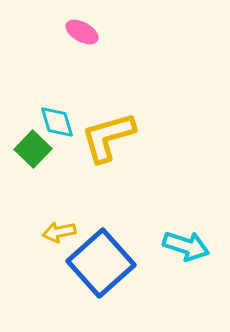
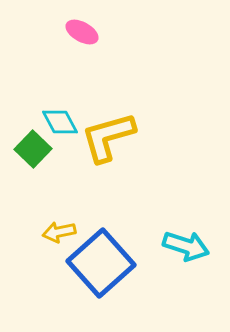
cyan diamond: moved 3 px right; rotated 12 degrees counterclockwise
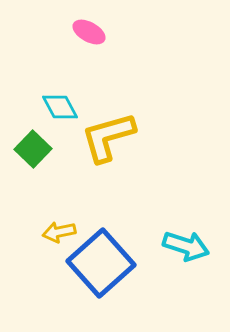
pink ellipse: moved 7 px right
cyan diamond: moved 15 px up
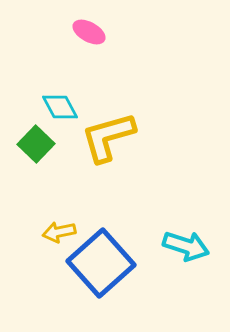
green square: moved 3 px right, 5 px up
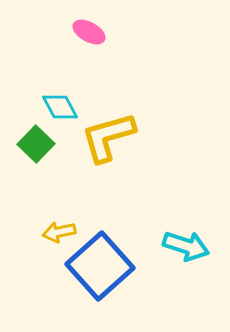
blue square: moved 1 px left, 3 px down
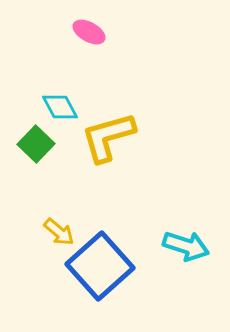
yellow arrow: rotated 128 degrees counterclockwise
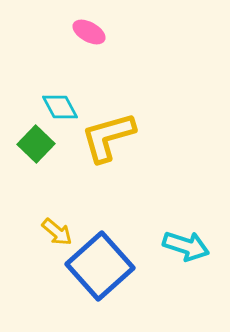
yellow arrow: moved 2 px left
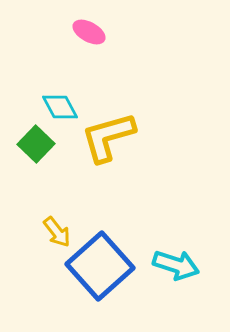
yellow arrow: rotated 12 degrees clockwise
cyan arrow: moved 10 px left, 19 px down
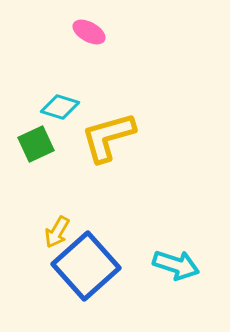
cyan diamond: rotated 45 degrees counterclockwise
green square: rotated 21 degrees clockwise
yellow arrow: rotated 68 degrees clockwise
blue square: moved 14 px left
